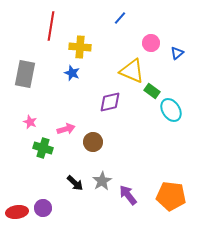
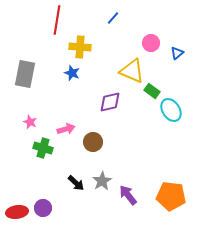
blue line: moved 7 px left
red line: moved 6 px right, 6 px up
black arrow: moved 1 px right
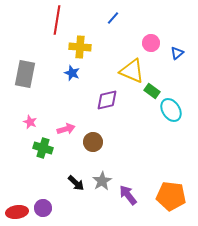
purple diamond: moved 3 px left, 2 px up
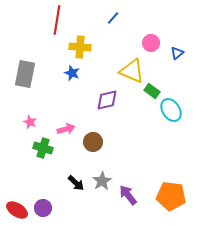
red ellipse: moved 2 px up; rotated 40 degrees clockwise
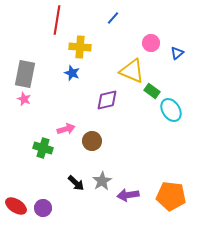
pink star: moved 6 px left, 23 px up
brown circle: moved 1 px left, 1 px up
purple arrow: rotated 60 degrees counterclockwise
red ellipse: moved 1 px left, 4 px up
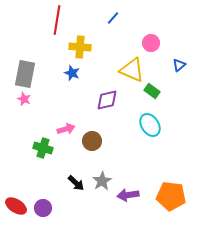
blue triangle: moved 2 px right, 12 px down
yellow triangle: moved 1 px up
cyan ellipse: moved 21 px left, 15 px down
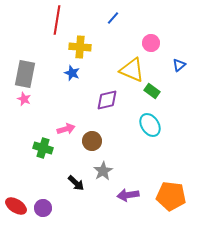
gray star: moved 1 px right, 10 px up
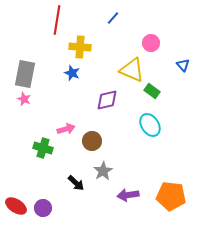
blue triangle: moved 4 px right; rotated 32 degrees counterclockwise
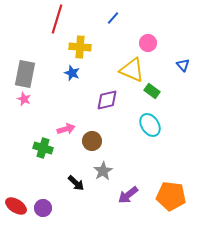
red line: moved 1 px up; rotated 8 degrees clockwise
pink circle: moved 3 px left
purple arrow: rotated 30 degrees counterclockwise
